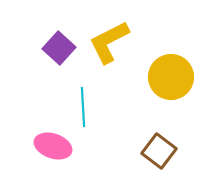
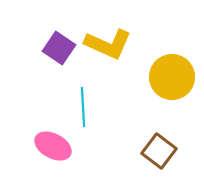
yellow L-shape: moved 1 px left, 2 px down; rotated 129 degrees counterclockwise
purple square: rotated 8 degrees counterclockwise
yellow circle: moved 1 px right
pink ellipse: rotated 9 degrees clockwise
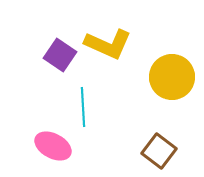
purple square: moved 1 px right, 7 px down
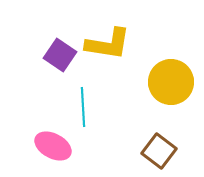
yellow L-shape: rotated 15 degrees counterclockwise
yellow circle: moved 1 px left, 5 px down
